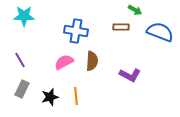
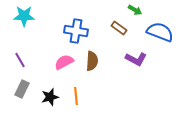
brown rectangle: moved 2 px left, 1 px down; rotated 35 degrees clockwise
purple L-shape: moved 6 px right, 16 px up
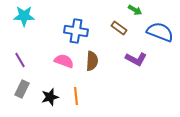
pink semicircle: moved 1 px up; rotated 48 degrees clockwise
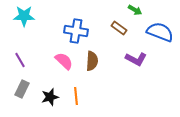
pink semicircle: rotated 24 degrees clockwise
